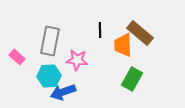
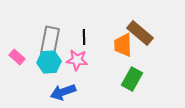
black line: moved 16 px left, 7 px down
cyan hexagon: moved 14 px up
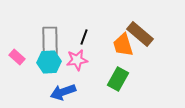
brown rectangle: moved 1 px down
black line: rotated 21 degrees clockwise
gray rectangle: rotated 12 degrees counterclockwise
orange trapezoid: rotated 15 degrees counterclockwise
pink star: rotated 15 degrees counterclockwise
green rectangle: moved 14 px left
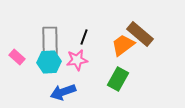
orange trapezoid: rotated 70 degrees clockwise
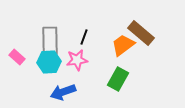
brown rectangle: moved 1 px right, 1 px up
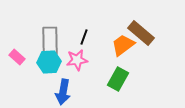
blue arrow: rotated 60 degrees counterclockwise
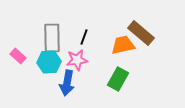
gray rectangle: moved 2 px right, 3 px up
orange trapezoid: rotated 25 degrees clockwise
pink rectangle: moved 1 px right, 1 px up
blue arrow: moved 4 px right, 9 px up
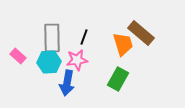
orange trapezoid: moved 1 px up; rotated 85 degrees clockwise
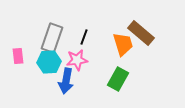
gray rectangle: rotated 20 degrees clockwise
pink rectangle: rotated 42 degrees clockwise
blue arrow: moved 1 px left, 2 px up
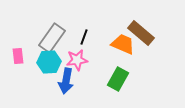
gray rectangle: rotated 16 degrees clockwise
orange trapezoid: rotated 50 degrees counterclockwise
